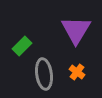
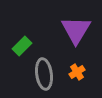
orange cross: rotated 21 degrees clockwise
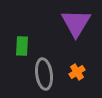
purple triangle: moved 7 px up
green rectangle: rotated 42 degrees counterclockwise
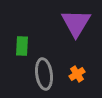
orange cross: moved 2 px down
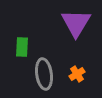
green rectangle: moved 1 px down
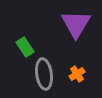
purple triangle: moved 1 px down
green rectangle: moved 3 px right; rotated 36 degrees counterclockwise
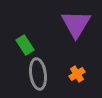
green rectangle: moved 2 px up
gray ellipse: moved 6 px left
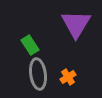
green rectangle: moved 5 px right
orange cross: moved 9 px left, 3 px down
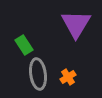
green rectangle: moved 6 px left
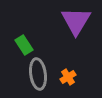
purple triangle: moved 3 px up
